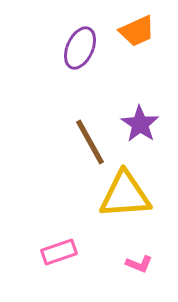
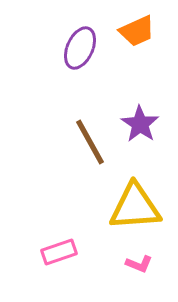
yellow triangle: moved 10 px right, 12 px down
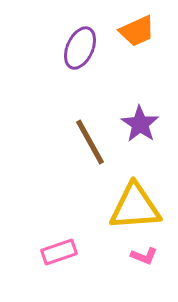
pink L-shape: moved 5 px right, 8 px up
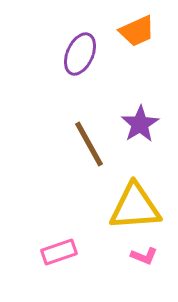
purple ellipse: moved 6 px down
purple star: rotated 6 degrees clockwise
brown line: moved 1 px left, 2 px down
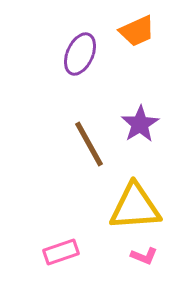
pink rectangle: moved 2 px right
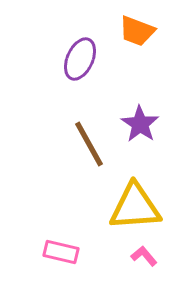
orange trapezoid: rotated 45 degrees clockwise
purple ellipse: moved 5 px down
purple star: rotated 6 degrees counterclockwise
pink rectangle: rotated 32 degrees clockwise
pink L-shape: rotated 152 degrees counterclockwise
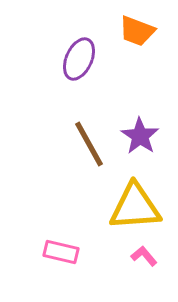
purple ellipse: moved 1 px left
purple star: moved 12 px down
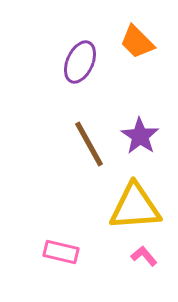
orange trapezoid: moved 11 px down; rotated 24 degrees clockwise
purple ellipse: moved 1 px right, 3 px down
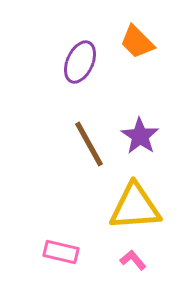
pink L-shape: moved 11 px left, 4 px down
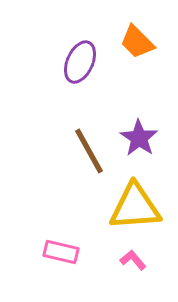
purple star: moved 1 px left, 2 px down
brown line: moved 7 px down
